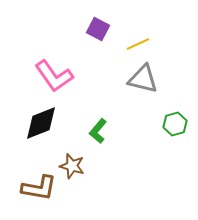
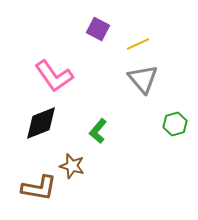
gray triangle: rotated 36 degrees clockwise
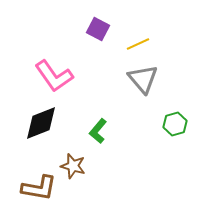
brown star: moved 1 px right
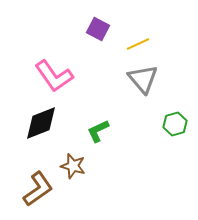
green L-shape: rotated 25 degrees clockwise
brown L-shape: moved 1 px left, 1 px down; rotated 45 degrees counterclockwise
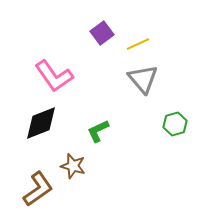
purple square: moved 4 px right, 4 px down; rotated 25 degrees clockwise
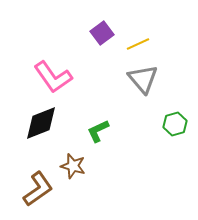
pink L-shape: moved 1 px left, 1 px down
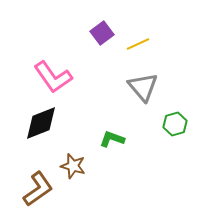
gray triangle: moved 8 px down
green L-shape: moved 14 px right, 8 px down; rotated 45 degrees clockwise
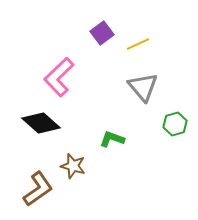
pink L-shape: moved 6 px right; rotated 81 degrees clockwise
black diamond: rotated 63 degrees clockwise
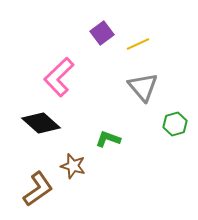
green L-shape: moved 4 px left
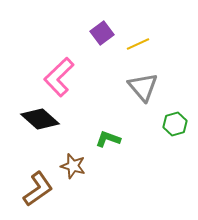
black diamond: moved 1 px left, 4 px up
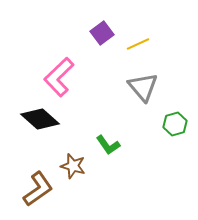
green L-shape: moved 6 px down; rotated 145 degrees counterclockwise
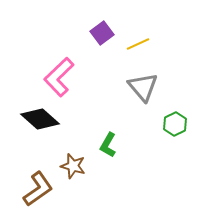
green hexagon: rotated 10 degrees counterclockwise
green L-shape: rotated 65 degrees clockwise
